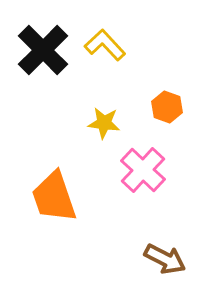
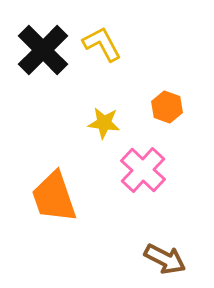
yellow L-shape: moved 3 px left, 1 px up; rotated 15 degrees clockwise
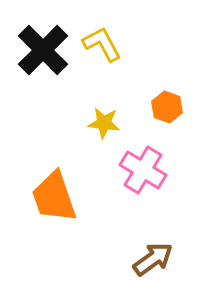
pink cross: rotated 12 degrees counterclockwise
brown arrow: moved 12 px left; rotated 63 degrees counterclockwise
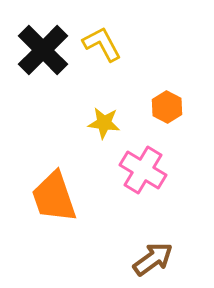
orange hexagon: rotated 8 degrees clockwise
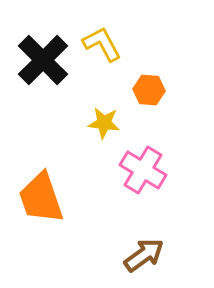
black cross: moved 10 px down
orange hexagon: moved 18 px left, 17 px up; rotated 24 degrees counterclockwise
orange trapezoid: moved 13 px left, 1 px down
brown arrow: moved 9 px left, 4 px up
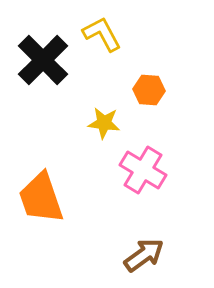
yellow L-shape: moved 10 px up
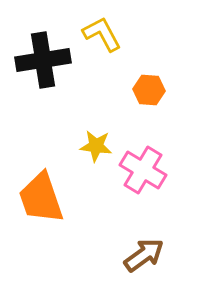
black cross: rotated 36 degrees clockwise
yellow star: moved 8 px left, 23 px down
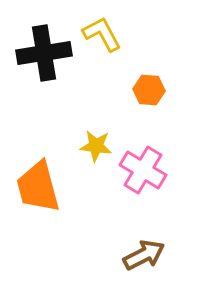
black cross: moved 1 px right, 7 px up
orange trapezoid: moved 3 px left, 11 px up; rotated 4 degrees clockwise
brown arrow: rotated 9 degrees clockwise
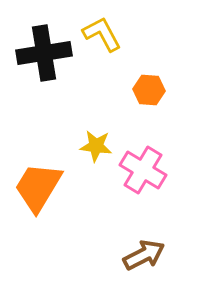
orange trapezoid: rotated 46 degrees clockwise
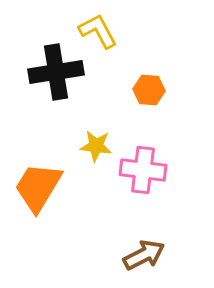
yellow L-shape: moved 4 px left, 3 px up
black cross: moved 12 px right, 19 px down
pink cross: rotated 24 degrees counterclockwise
